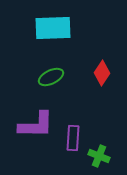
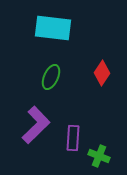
cyan rectangle: rotated 9 degrees clockwise
green ellipse: rotated 40 degrees counterclockwise
purple L-shape: rotated 45 degrees counterclockwise
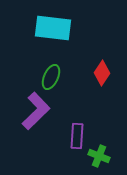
purple L-shape: moved 14 px up
purple rectangle: moved 4 px right, 2 px up
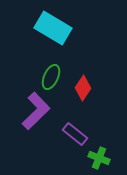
cyan rectangle: rotated 24 degrees clockwise
red diamond: moved 19 px left, 15 px down
purple rectangle: moved 2 px left, 2 px up; rotated 55 degrees counterclockwise
green cross: moved 2 px down
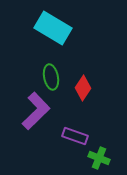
green ellipse: rotated 35 degrees counterclockwise
purple rectangle: moved 2 px down; rotated 20 degrees counterclockwise
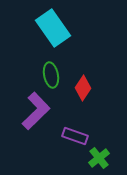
cyan rectangle: rotated 24 degrees clockwise
green ellipse: moved 2 px up
green cross: rotated 30 degrees clockwise
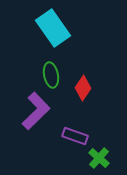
green cross: rotated 10 degrees counterclockwise
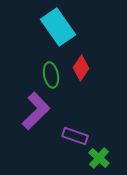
cyan rectangle: moved 5 px right, 1 px up
red diamond: moved 2 px left, 20 px up
